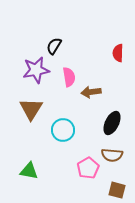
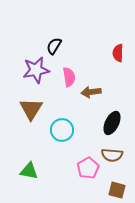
cyan circle: moved 1 px left
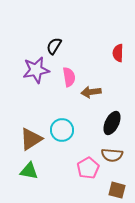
brown triangle: moved 30 px down; rotated 25 degrees clockwise
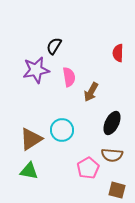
brown arrow: rotated 54 degrees counterclockwise
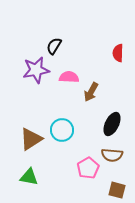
pink semicircle: rotated 78 degrees counterclockwise
black ellipse: moved 1 px down
green triangle: moved 6 px down
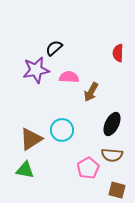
black semicircle: moved 2 px down; rotated 18 degrees clockwise
green triangle: moved 4 px left, 7 px up
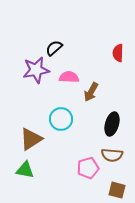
black ellipse: rotated 10 degrees counterclockwise
cyan circle: moved 1 px left, 11 px up
pink pentagon: rotated 15 degrees clockwise
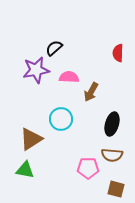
pink pentagon: rotated 15 degrees clockwise
brown square: moved 1 px left, 1 px up
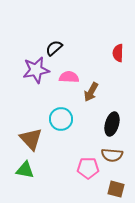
brown triangle: rotated 40 degrees counterclockwise
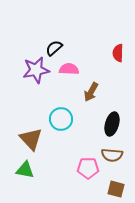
pink semicircle: moved 8 px up
